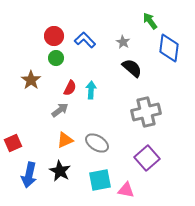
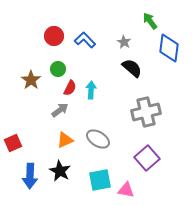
gray star: moved 1 px right
green circle: moved 2 px right, 11 px down
gray ellipse: moved 1 px right, 4 px up
blue arrow: moved 1 px right, 1 px down; rotated 10 degrees counterclockwise
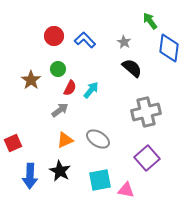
cyan arrow: rotated 36 degrees clockwise
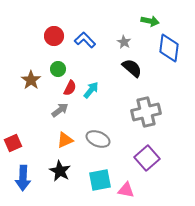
green arrow: rotated 138 degrees clockwise
gray ellipse: rotated 10 degrees counterclockwise
blue arrow: moved 7 px left, 2 px down
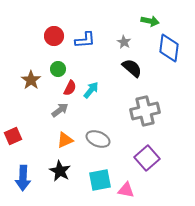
blue L-shape: rotated 130 degrees clockwise
gray cross: moved 1 px left, 1 px up
red square: moved 7 px up
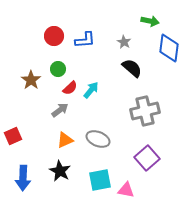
red semicircle: rotated 21 degrees clockwise
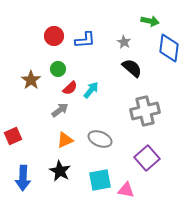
gray ellipse: moved 2 px right
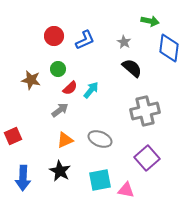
blue L-shape: rotated 20 degrees counterclockwise
brown star: rotated 24 degrees counterclockwise
